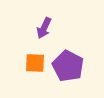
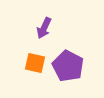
orange square: rotated 10 degrees clockwise
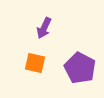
purple pentagon: moved 12 px right, 2 px down
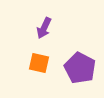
orange square: moved 4 px right
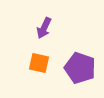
purple pentagon: rotated 8 degrees counterclockwise
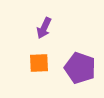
orange square: rotated 15 degrees counterclockwise
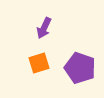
orange square: rotated 15 degrees counterclockwise
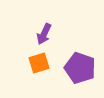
purple arrow: moved 6 px down
